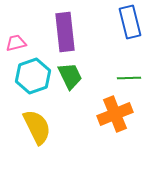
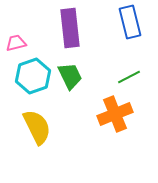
purple rectangle: moved 5 px right, 4 px up
green line: moved 1 px up; rotated 25 degrees counterclockwise
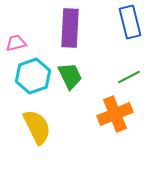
purple rectangle: rotated 9 degrees clockwise
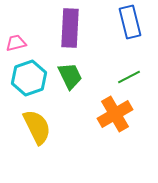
cyan hexagon: moved 4 px left, 2 px down
orange cross: rotated 8 degrees counterclockwise
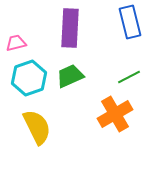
green trapezoid: rotated 88 degrees counterclockwise
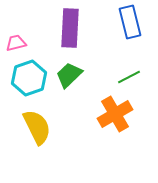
green trapezoid: moved 1 px left, 1 px up; rotated 20 degrees counterclockwise
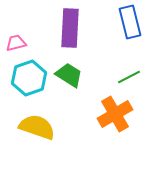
green trapezoid: rotated 76 degrees clockwise
yellow semicircle: rotated 45 degrees counterclockwise
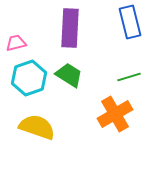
green line: rotated 10 degrees clockwise
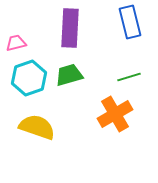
green trapezoid: rotated 48 degrees counterclockwise
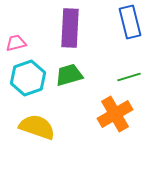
cyan hexagon: moved 1 px left
